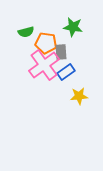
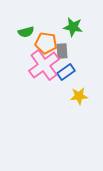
gray rectangle: moved 1 px right, 1 px up
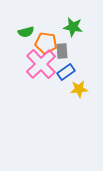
pink cross: moved 3 px left, 1 px up; rotated 8 degrees counterclockwise
yellow star: moved 7 px up
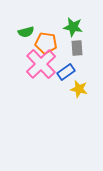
gray rectangle: moved 15 px right, 3 px up
yellow star: rotated 18 degrees clockwise
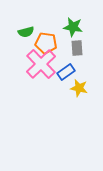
yellow star: moved 1 px up
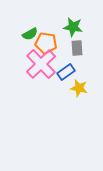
green semicircle: moved 4 px right, 2 px down; rotated 14 degrees counterclockwise
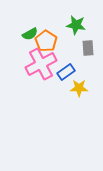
green star: moved 3 px right, 2 px up
orange pentagon: moved 2 px up; rotated 25 degrees clockwise
gray rectangle: moved 11 px right
pink cross: rotated 16 degrees clockwise
yellow star: rotated 12 degrees counterclockwise
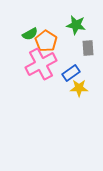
blue rectangle: moved 5 px right, 1 px down
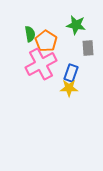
green semicircle: rotated 70 degrees counterclockwise
blue rectangle: rotated 36 degrees counterclockwise
yellow star: moved 10 px left
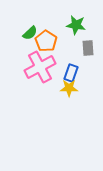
green semicircle: moved 1 px up; rotated 56 degrees clockwise
pink cross: moved 1 px left, 3 px down
